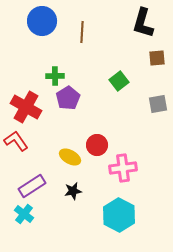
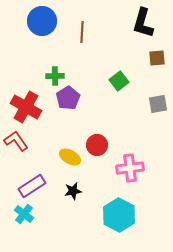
pink cross: moved 7 px right
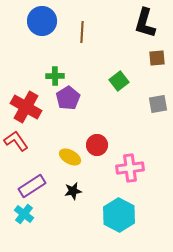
black L-shape: moved 2 px right
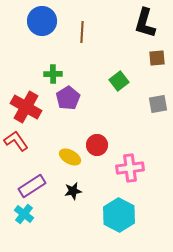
green cross: moved 2 px left, 2 px up
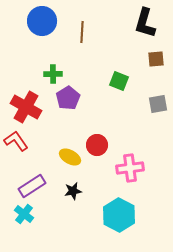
brown square: moved 1 px left, 1 px down
green square: rotated 30 degrees counterclockwise
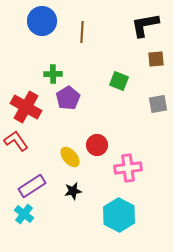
black L-shape: moved 2 px down; rotated 64 degrees clockwise
yellow ellipse: rotated 20 degrees clockwise
pink cross: moved 2 px left
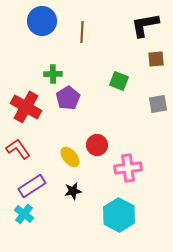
red L-shape: moved 2 px right, 8 px down
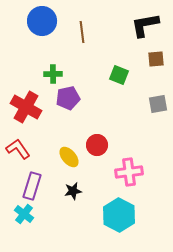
brown line: rotated 10 degrees counterclockwise
green square: moved 6 px up
purple pentagon: rotated 20 degrees clockwise
yellow ellipse: moved 1 px left
pink cross: moved 1 px right, 4 px down
purple rectangle: rotated 40 degrees counterclockwise
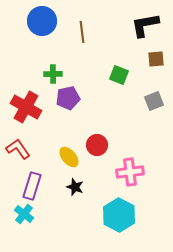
gray square: moved 4 px left, 3 px up; rotated 12 degrees counterclockwise
pink cross: moved 1 px right
black star: moved 2 px right, 4 px up; rotated 30 degrees clockwise
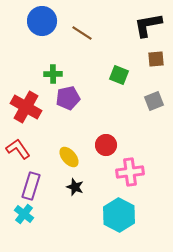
black L-shape: moved 3 px right
brown line: moved 1 px down; rotated 50 degrees counterclockwise
red circle: moved 9 px right
purple rectangle: moved 1 px left
